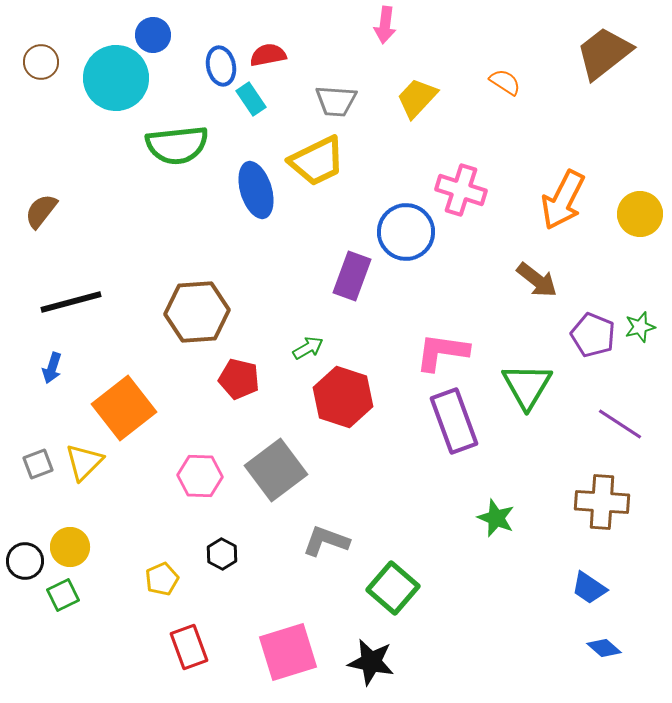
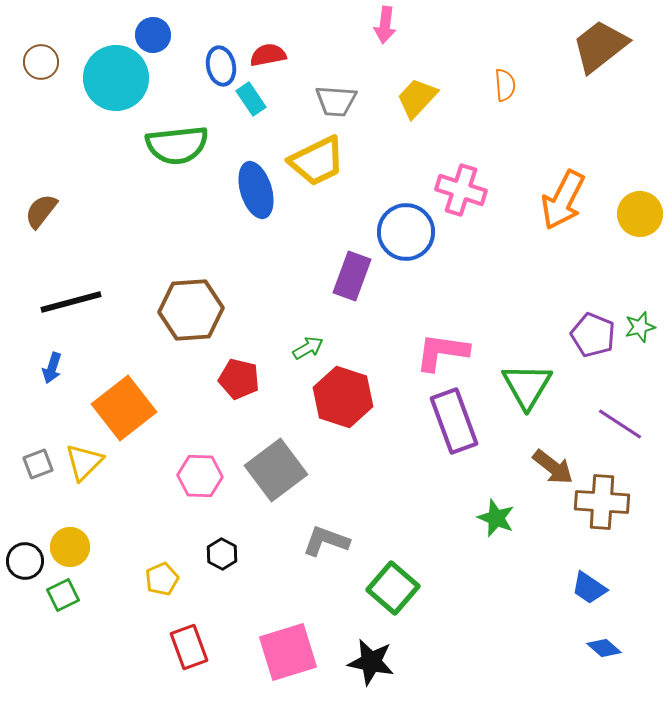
brown trapezoid at (604, 53): moved 4 px left, 7 px up
orange semicircle at (505, 82): moved 3 px down; rotated 52 degrees clockwise
brown arrow at (537, 280): moved 16 px right, 187 px down
brown hexagon at (197, 312): moved 6 px left, 2 px up
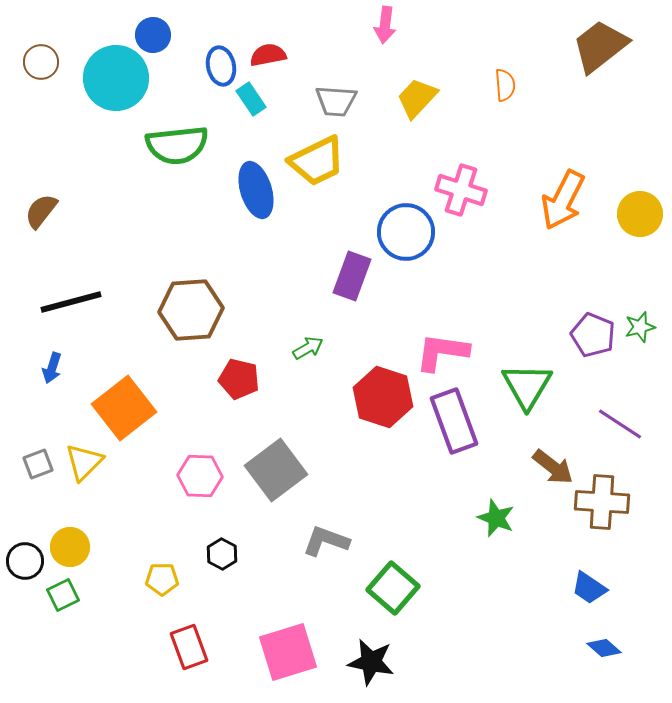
red hexagon at (343, 397): moved 40 px right
yellow pentagon at (162, 579): rotated 24 degrees clockwise
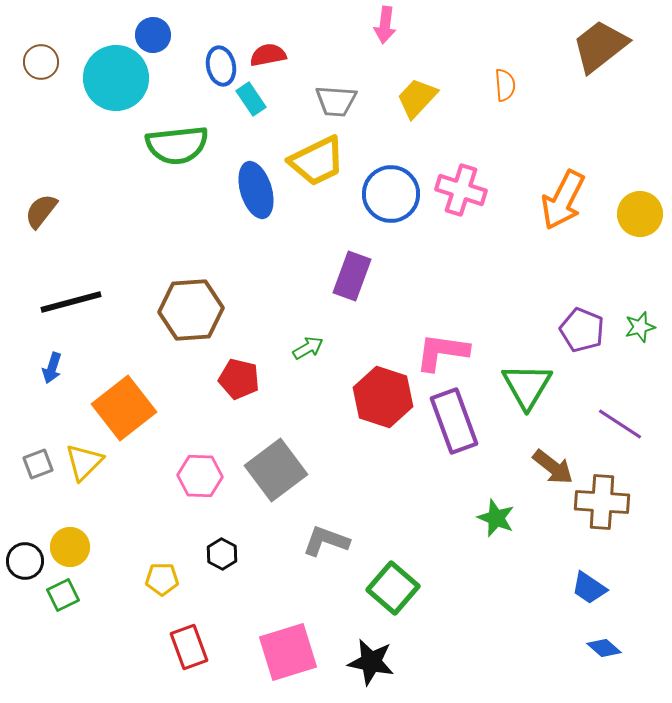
blue circle at (406, 232): moved 15 px left, 38 px up
purple pentagon at (593, 335): moved 11 px left, 5 px up
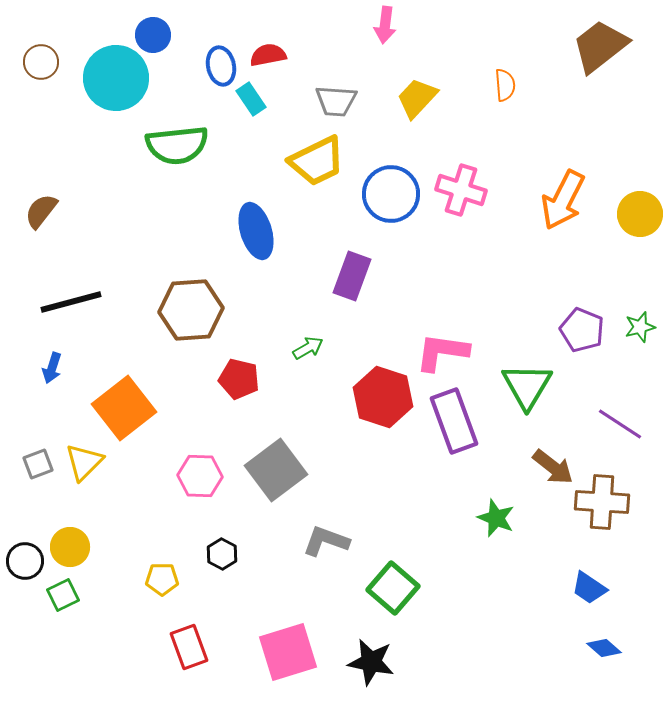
blue ellipse at (256, 190): moved 41 px down
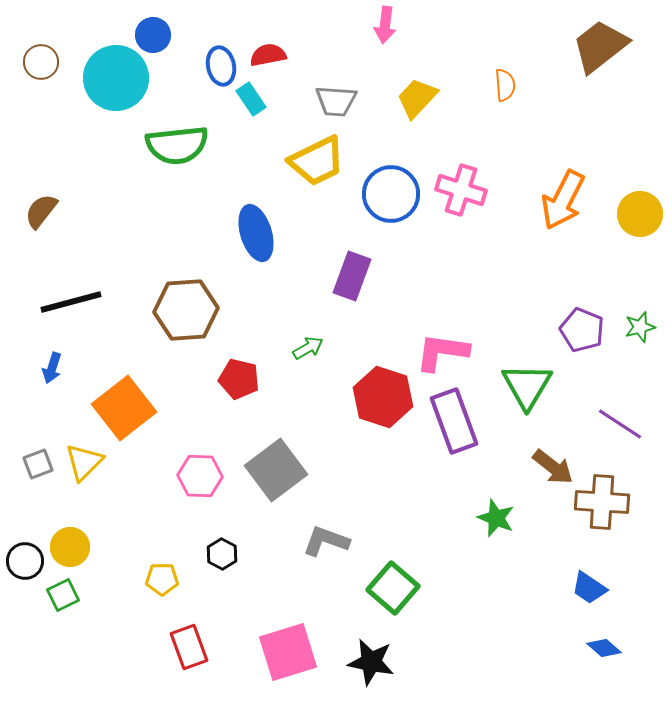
blue ellipse at (256, 231): moved 2 px down
brown hexagon at (191, 310): moved 5 px left
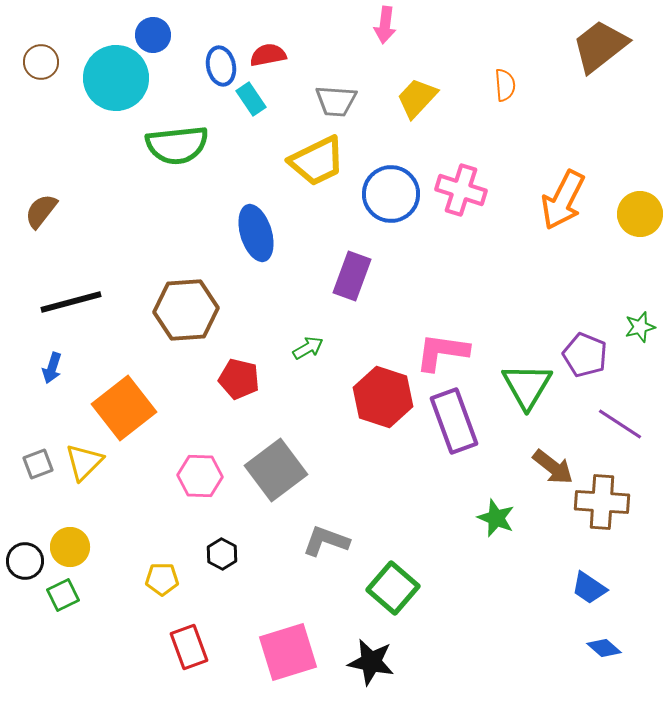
purple pentagon at (582, 330): moved 3 px right, 25 px down
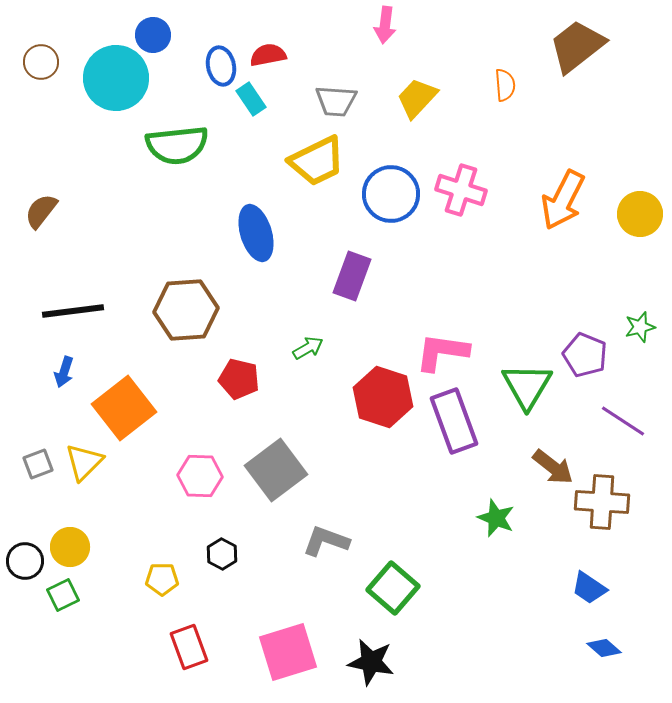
brown trapezoid at (600, 46): moved 23 px left
black line at (71, 302): moved 2 px right, 9 px down; rotated 8 degrees clockwise
blue arrow at (52, 368): moved 12 px right, 4 px down
purple line at (620, 424): moved 3 px right, 3 px up
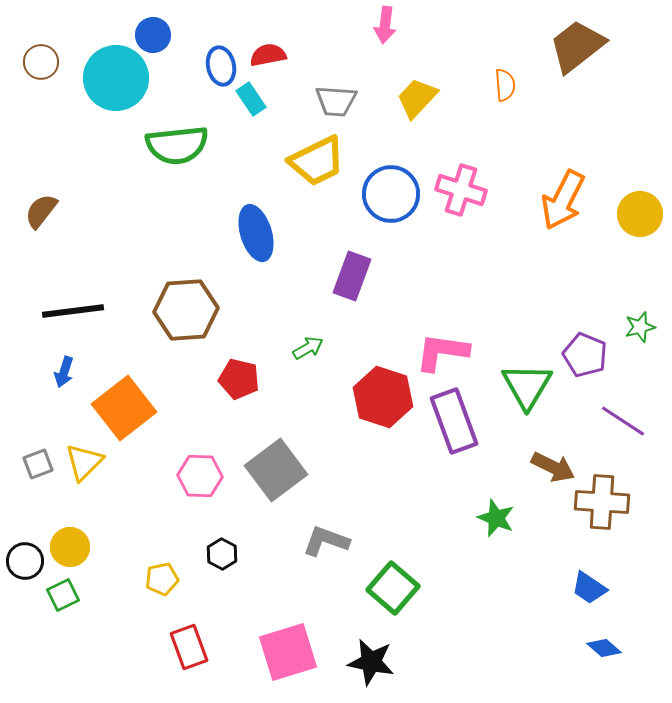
brown arrow at (553, 467): rotated 12 degrees counterclockwise
yellow pentagon at (162, 579): rotated 12 degrees counterclockwise
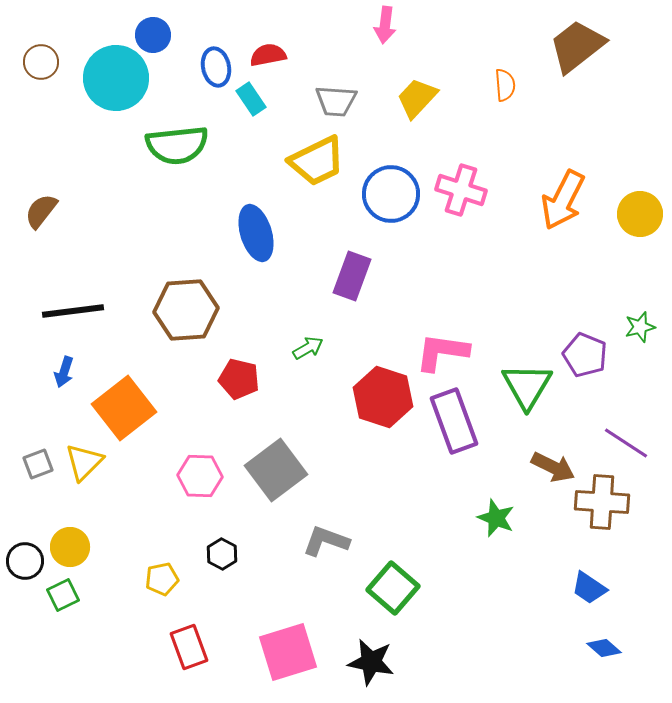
blue ellipse at (221, 66): moved 5 px left, 1 px down
purple line at (623, 421): moved 3 px right, 22 px down
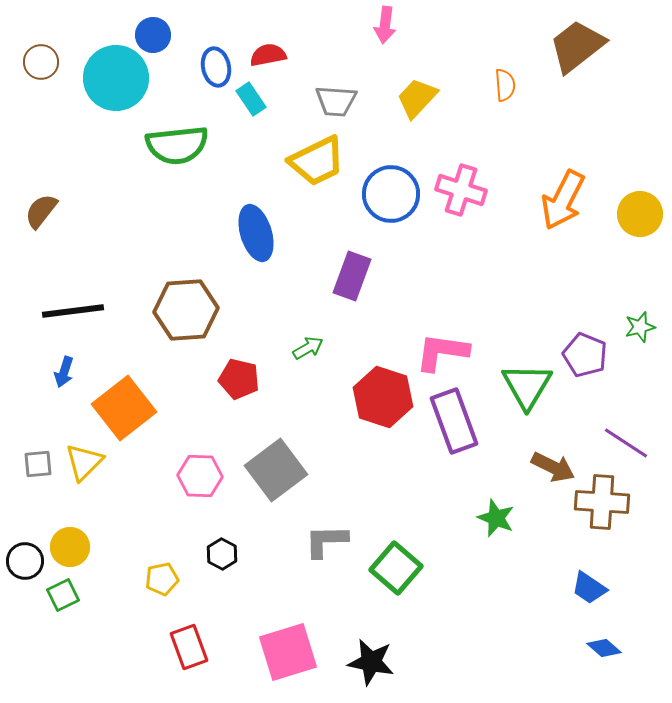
gray square at (38, 464): rotated 16 degrees clockwise
gray L-shape at (326, 541): rotated 21 degrees counterclockwise
green square at (393, 588): moved 3 px right, 20 px up
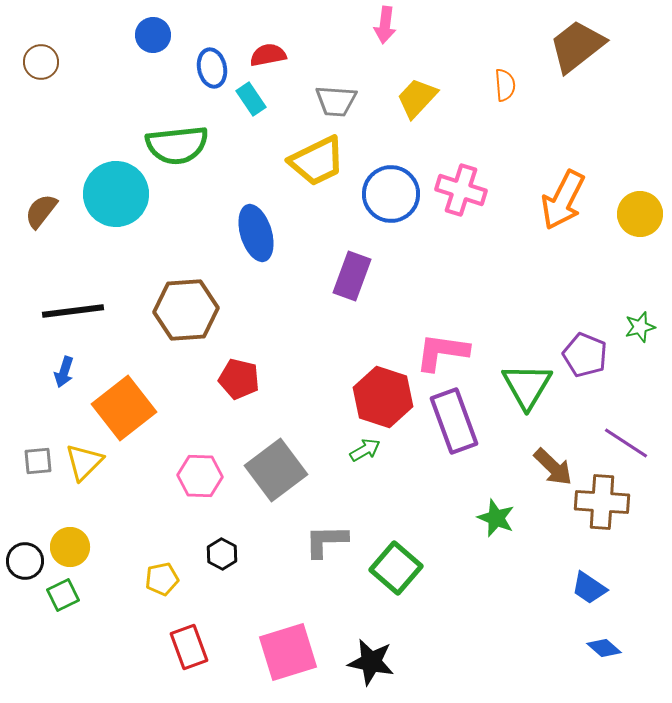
blue ellipse at (216, 67): moved 4 px left, 1 px down
cyan circle at (116, 78): moved 116 px down
green arrow at (308, 348): moved 57 px right, 102 px down
gray square at (38, 464): moved 3 px up
brown arrow at (553, 467): rotated 18 degrees clockwise
